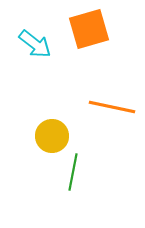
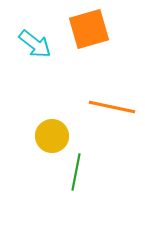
green line: moved 3 px right
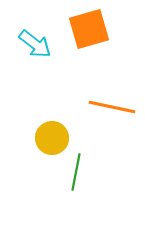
yellow circle: moved 2 px down
